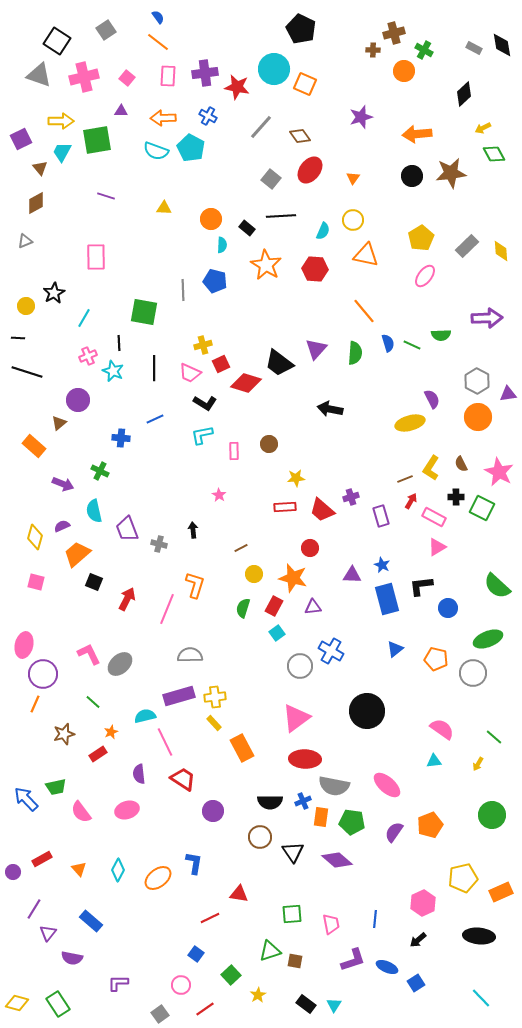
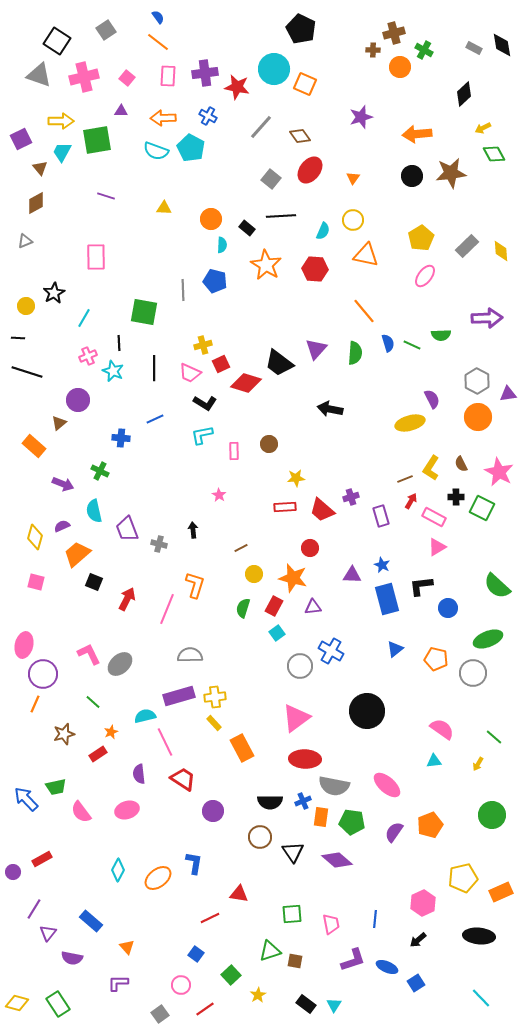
orange circle at (404, 71): moved 4 px left, 4 px up
orange triangle at (79, 869): moved 48 px right, 78 px down
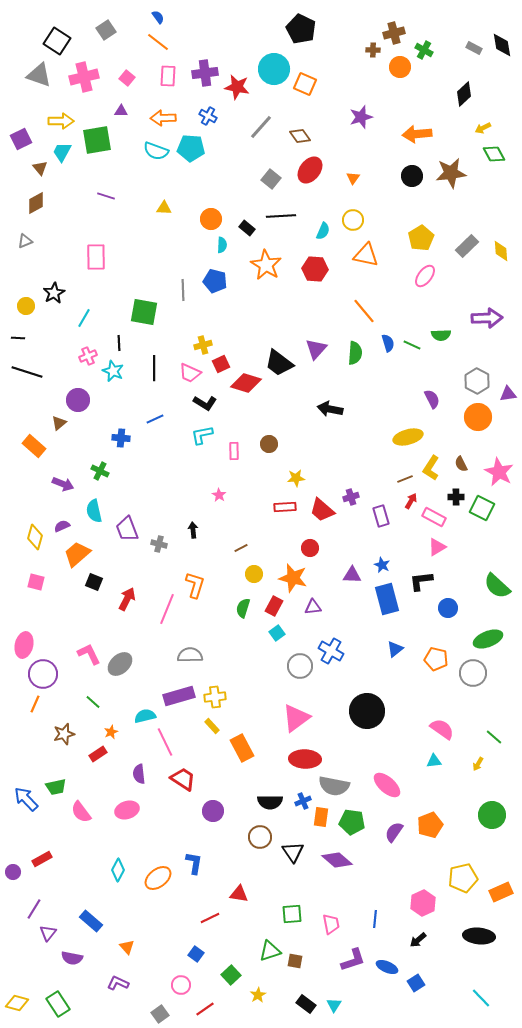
cyan pentagon at (191, 148): rotated 24 degrees counterclockwise
yellow ellipse at (410, 423): moved 2 px left, 14 px down
black L-shape at (421, 586): moved 5 px up
yellow rectangle at (214, 723): moved 2 px left, 3 px down
purple L-shape at (118, 983): rotated 25 degrees clockwise
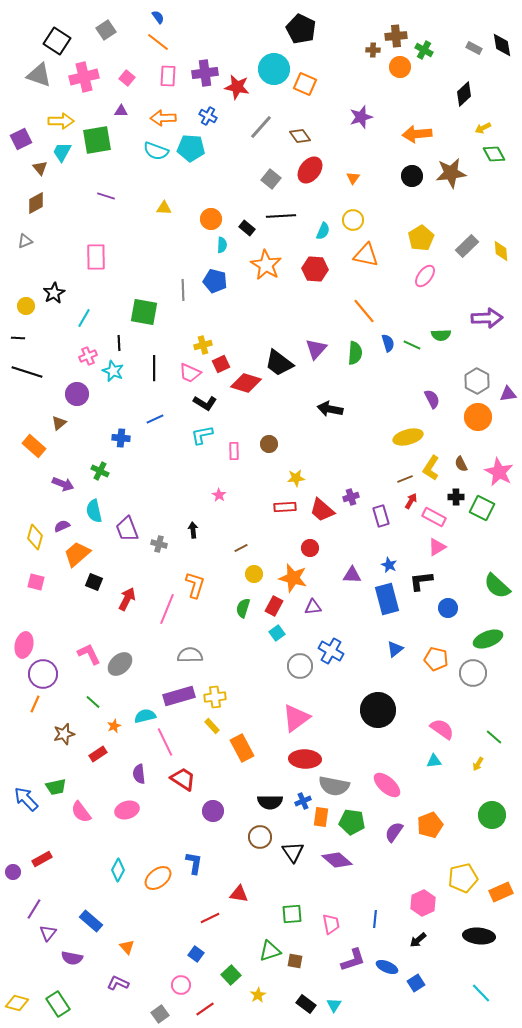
brown cross at (394, 33): moved 2 px right, 3 px down; rotated 10 degrees clockwise
purple circle at (78, 400): moved 1 px left, 6 px up
blue star at (382, 565): moved 7 px right
black circle at (367, 711): moved 11 px right, 1 px up
orange star at (111, 732): moved 3 px right, 6 px up
cyan line at (481, 998): moved 5 px up
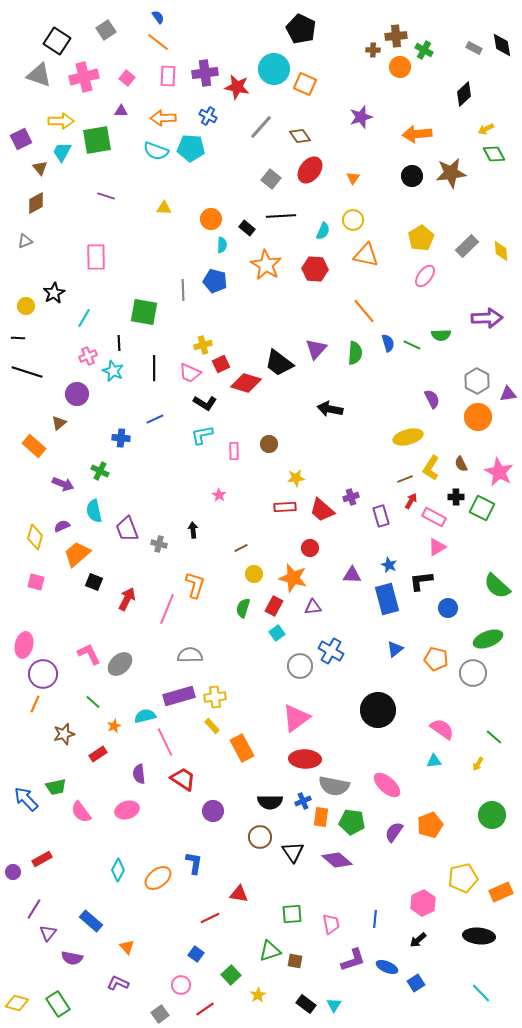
yellow arrow at (483, 128): moved 3 px right, 1 px down
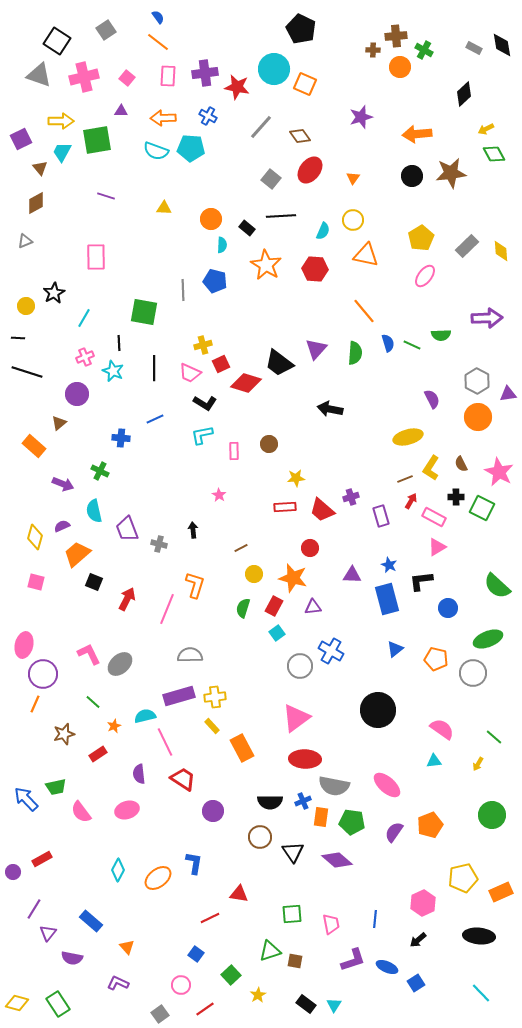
pink cross at (88, 356): moved 3 px left, 1 px down
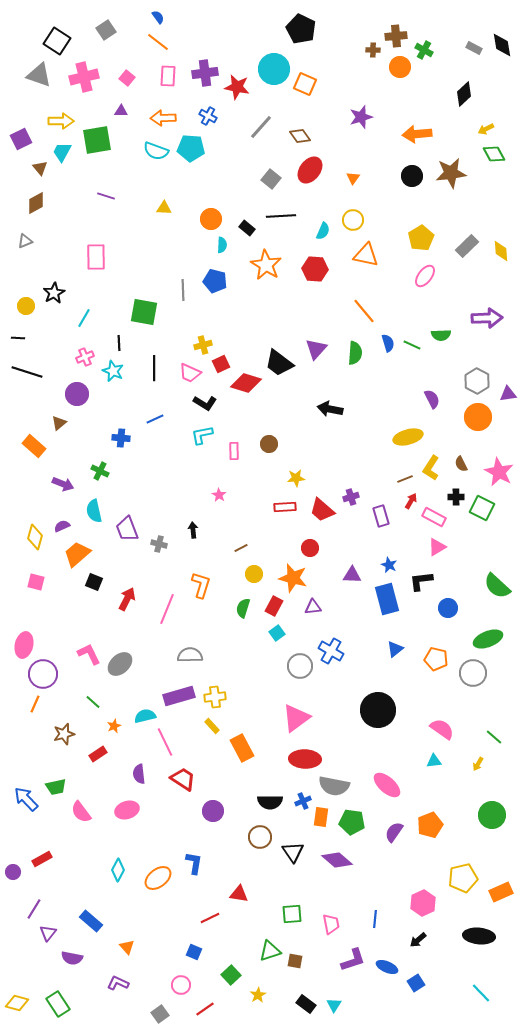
orange L-shape at (195, 585): moved 6 px right
blue square at (196, 954): moved 2 px left, 2 px up; rotated 14 degrees counterclockwise
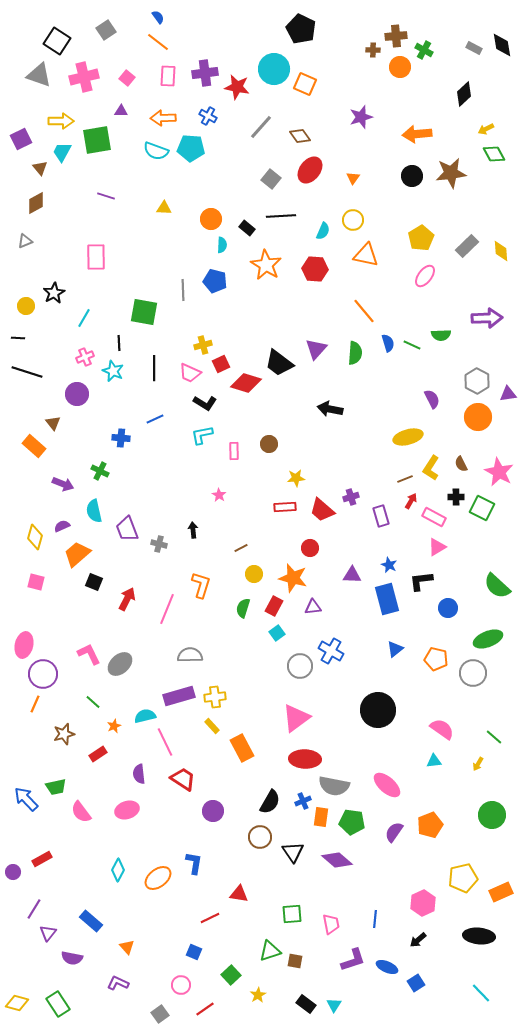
brown triangle at (59, 423): moved 6 px left; rotated 28 degrees counterclockwise
black semicircle at (270, 802): rotated 60 degrees counterclockwise
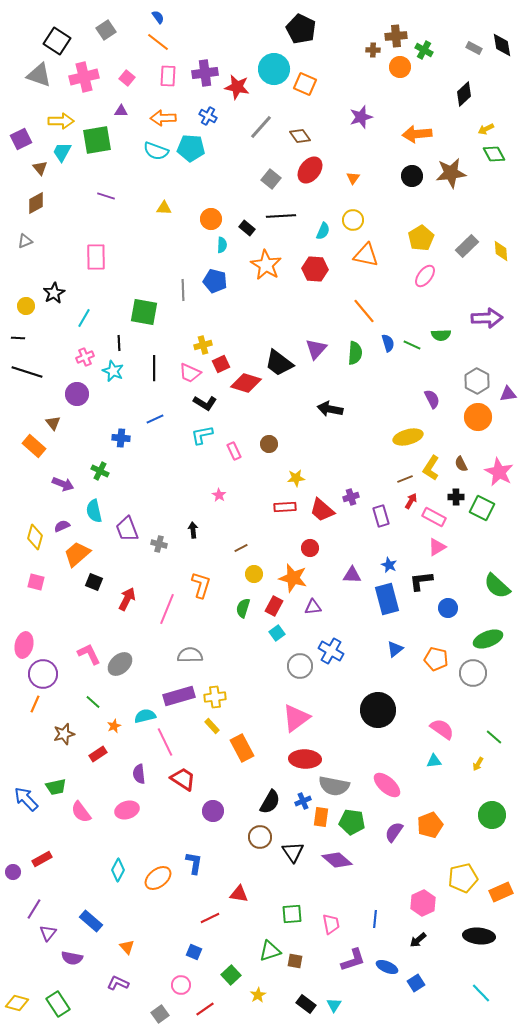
pink rectangle at (234, 451): rotated 24 degrees counterclockwise
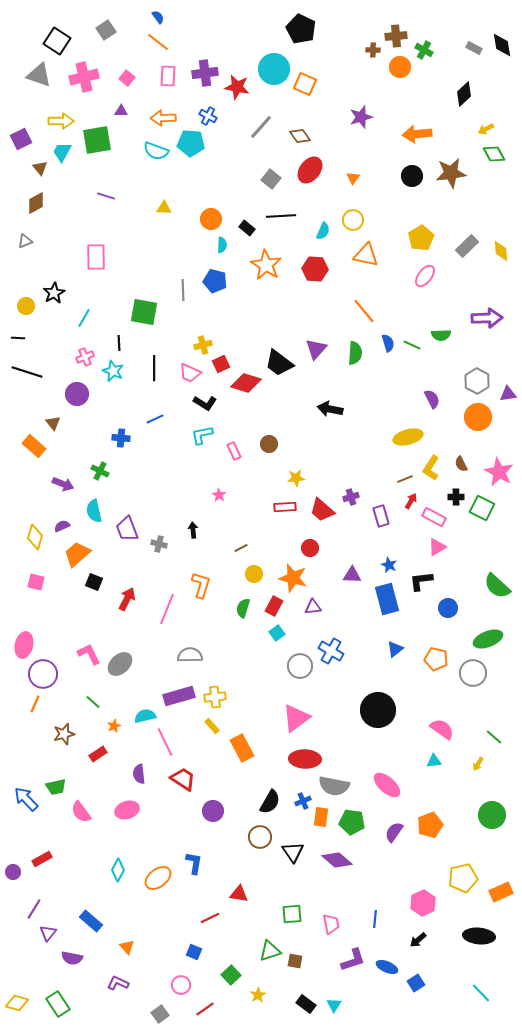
cyan pentagon at (191, 148): moved 5 px up
